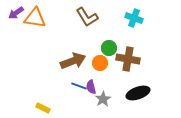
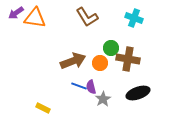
green circle: moved 2 px right
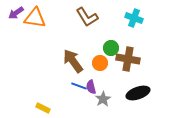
brown arrow: rotated 105 degrees counterclockwise
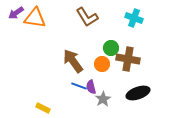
orange circle: moved 2 px right, 1 px down
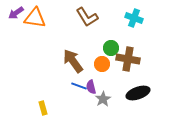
yellow rectangle: rotated 48 degrees clockwise
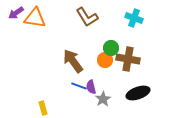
orange circle: moved 3 px right, 4 px up
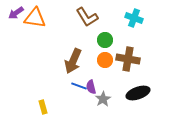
green circle: moved 6 px left, 8 px up
brown arrow: rotated 120 degrees counterclockwise
yellow rectangle: moved 1 px up
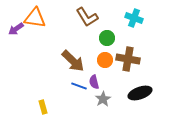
purple arrow: moved 16 px down
green circle: moved 2 px right, 2 px up
brown arrow: rotated 70 degrees counterclockwise
purple semicircle: moved 3 px right, 5 px up
black ellipse: moved 2 px right
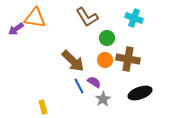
purple semicircle: rotated 136 degrees clockwise
blue line: rotated 42 degrees clockwise
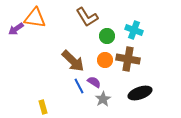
cyan cross: moved 12 px down
green circle: moved 2 px up
